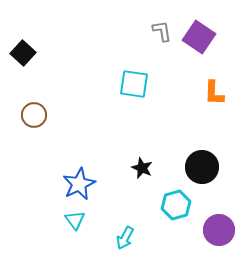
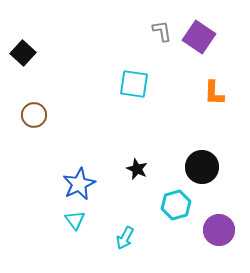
black star: moved 5 px left, 1 px down
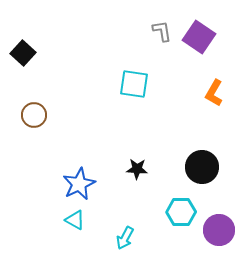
orange L-shape: rotated 28 degrees clockwise
black star: rotated 20 degrees counterclockwise
cyan hexagon: moved 5 px right, 7 px down; rotated 16 degrees clockwise
cyan triangle: rotated 25 degrees counterclockwise
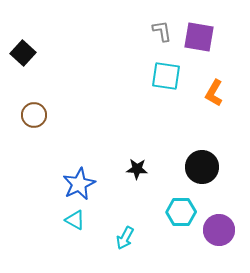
purple square: rotated 24 degrees counterclockwise
cyan square: moved 32 px right, 8 px up
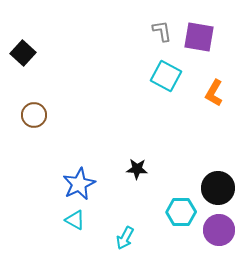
cyan square: rotated 20 degrees clockwise
black circle: moved 16 px right, 21 px down
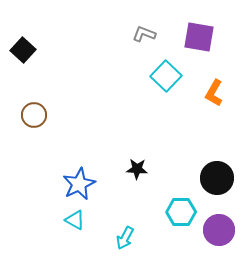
gray L-shape: moved 18 px left, 3 px down; rotated 60 degrees counterclockwise
black square: moved 3 px up
cyan square: rotated 16 degrees clockwise
black circle: moved 1 px left, 10 px up
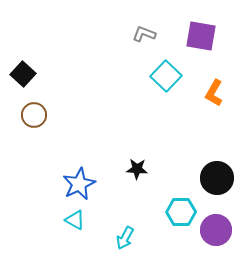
purple square: moved 2 px right, 1 px up
black square: moved 24 px down
purple circle: moved 3 px left
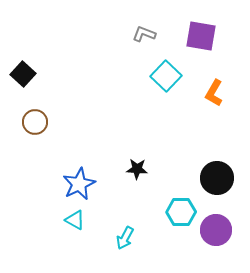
brown circle: moved 1 px right, 7 px down
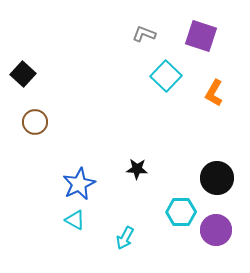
purple square: rotated 8 degrees clockwise
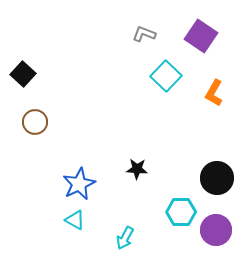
purple square: rotated 16 degrees clockwise
